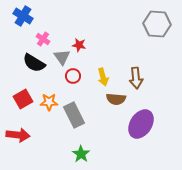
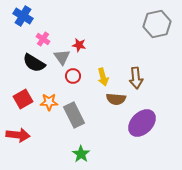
gray hexagon: rotated 16 degrees counterclockwise
purple ellipse: moved 1 px right, 1 px up; rotated 12 degrees clockwise
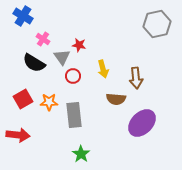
yellow arrow: moved 8 px up
gray rectangle: rotated 20 degrees clockwise
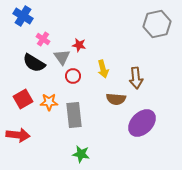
green star: rotated 24 degrees counterclockwise
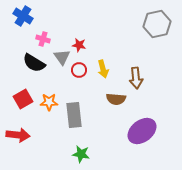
pink cross: rotated 16 degrees counterclockwise
red circle: moved 6 px right, 6 px up
purple ellipse: moved 8 px down; rotated 8 degrees clockwise
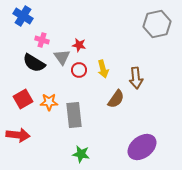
pink cross: moved 1 px left, 1 px down
brown semicircle: rotated 60 degrees counterclockwise
purple ellipse: moved 16 px down
